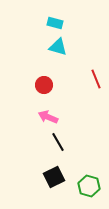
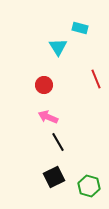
cyan rectangle: moved 25 px right, 5 px down
cyan triangle: rotated 42 degrees clockwise
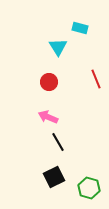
red circle: moved 5 px right, 3 px up
green hexagon: moved 2 px down
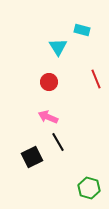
cyan rectangle: moved 2 px right, 2 px down
black square: moved 22 px left, 20 px up
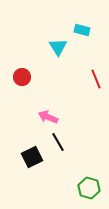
red circle: moved 27 px left, 5 px up
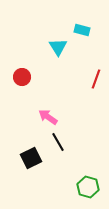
red line: rotated 42 degrees clockwise
pink arrow: rotated 12 degrees clockwise
black square: moved 1 px left, 1 px down
green hexagon: moved 1 px left, 1 px up
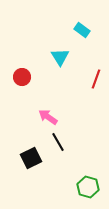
cyan rectangle: rotated 21 degrees clockwise
cyan triangle: moved 2 px right, 10 px down
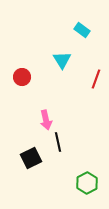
cyan triangle: moved 2 px right, 3 px down
pink arrow: moved 2 px left, 3 px down; rotated 138 degrees counterclockwise
black line: rotated 18 degrees clockwise
green hexagon: moved 1 px left, 4 px up; rotated 15 degrees clockwise
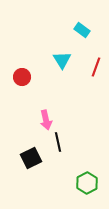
red line: moved 12 px up
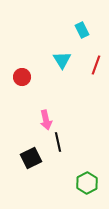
cyan rectangle: rotated 28 degrees clockwise
red line: moved 2 px up
